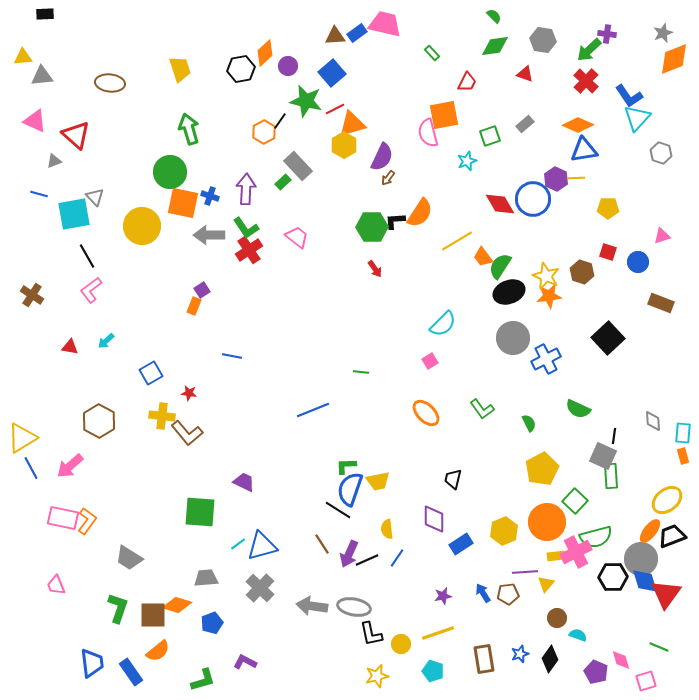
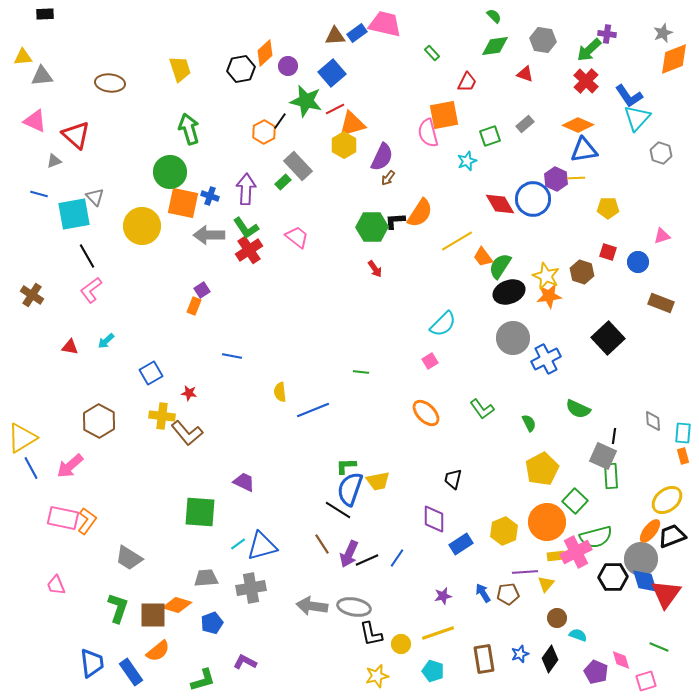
yellow semicircle at (387, 529): moved 107 px left, 137 px up
gray cross at (260, 588): moved 9 px left; rotated 36 degrees clockwise
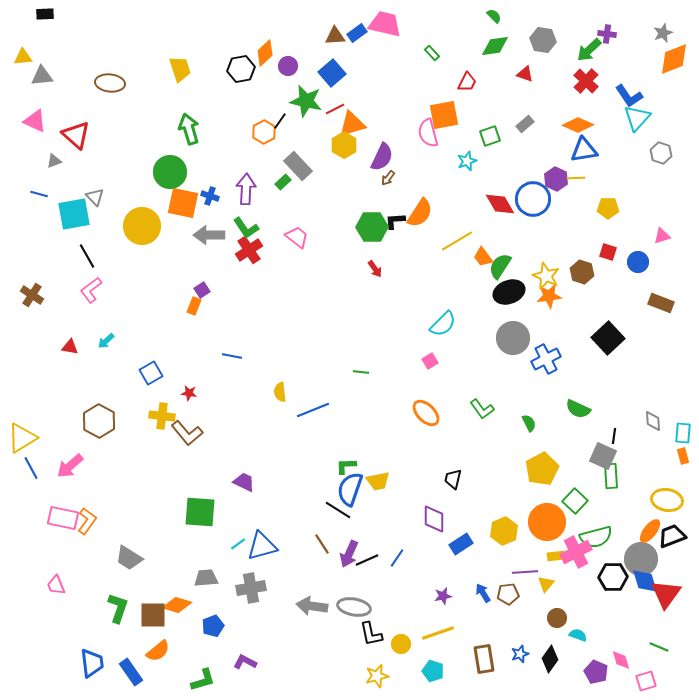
yellow ellipse at (667, 500): rotated 48 degrees clockwise
blue pentagon at (212, 623): moved 1 px right, 3 px down
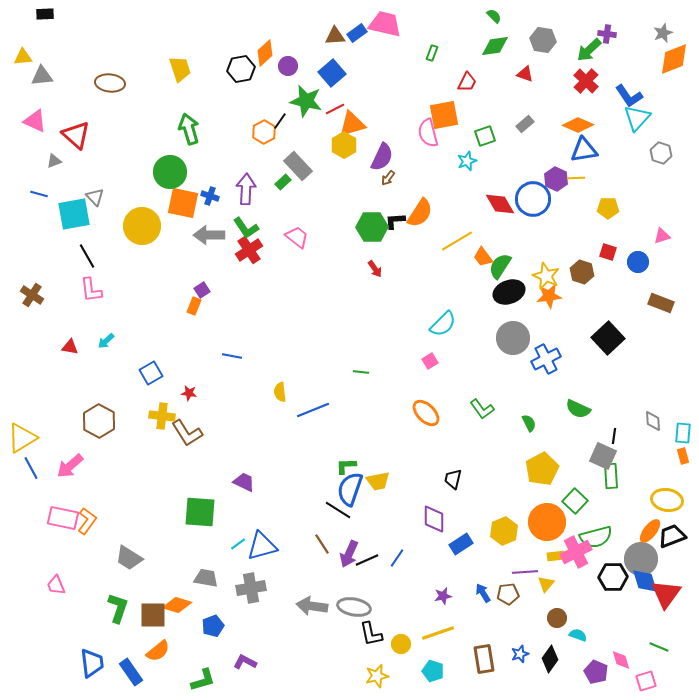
green rectangle at (432, 53): rotated 63 degrees clockwise
green square at (490, 136): moved 5 px left
pink L-shape at (91, 290): rotated 60 degrees counterclockwise
brown L-shape at (187, 433): rotated 8 degrees clockwise
gray trapezoid at (206, 578): rotated 15 degrees clockwise
